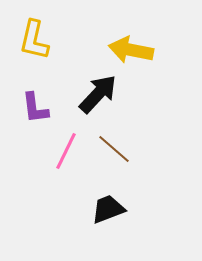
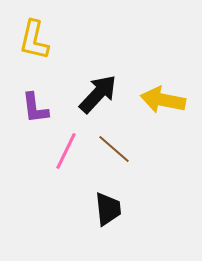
yellow arrow: moved 32 px right, 50 px down
black trapezoid: rotated 105 degrees clockwise
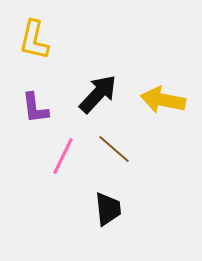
pink line: moved 3 px left, 5 px down
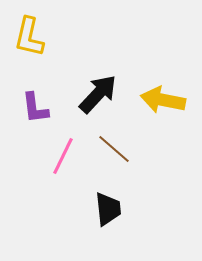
yellow L-shape: moved 5 px left, 3 px up
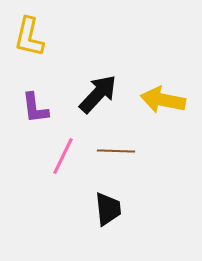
brown line: moved 2 px right, 2 px down; rotated 39 degrees counterclockwise
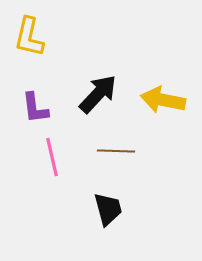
pink line: moved 11 px left, 1 px down; rotated 39 degrees counterclockwise
black trapezoid: rotated 9 degrees counterclockwise
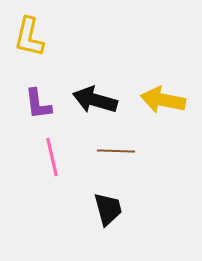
black arrow: moved 3 px left, 6 px down; rotated 117 degrees counterclockwise
purple L-shape: moved 3 px right, 4 px up
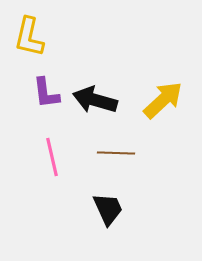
yellow arrow: rotated 126 degrees clockwise
purple L-shape: moved 8 px right, 11 px up
brown line: moved 2 px down
black trapezoid: rotated 9 degrees counterclockwise
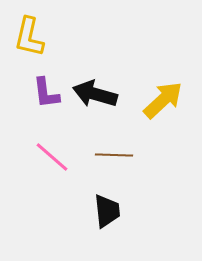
black arrow: moved 6 px up
brown line: moved 2 px left, 2 px down
pink line: rotated 36 degrees counterclockwise
black trapezoid: moved 1 px left, 2 px down; rotated 18 degrees clockwise
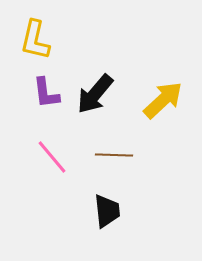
yellow L-shape: moved 6 px right, 3 px down
black arrow: rotated 66 degrees counterclockwise
pink line: rotated 9 degrees clockwise
